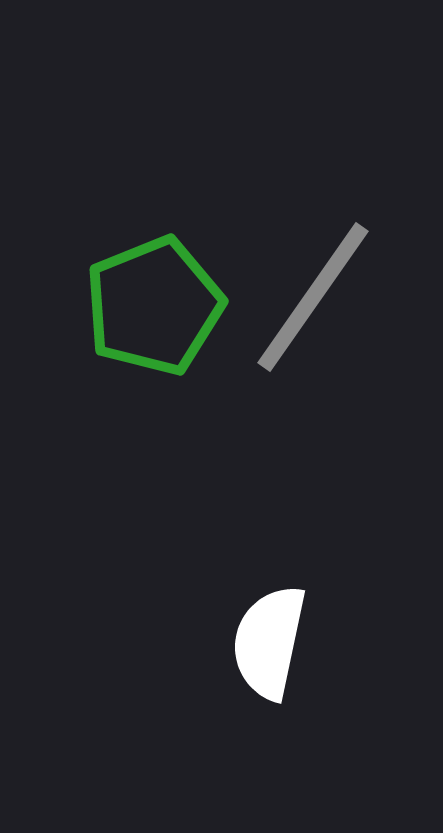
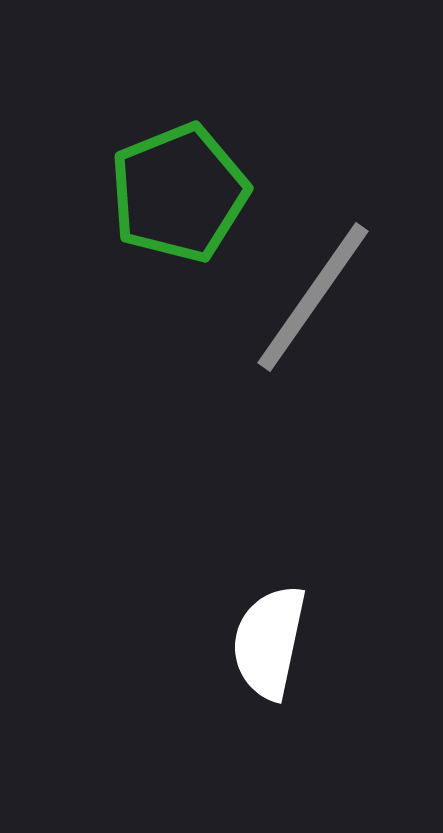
green pentagon: moved 25 px right, 113 px up
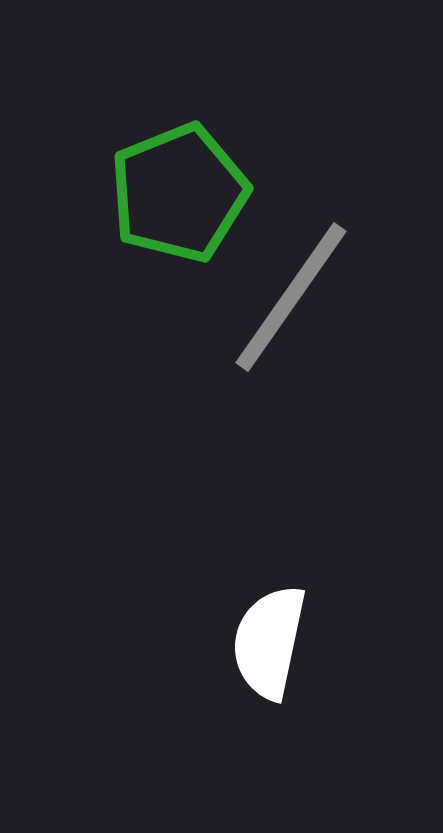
gray line: moved 22 px left
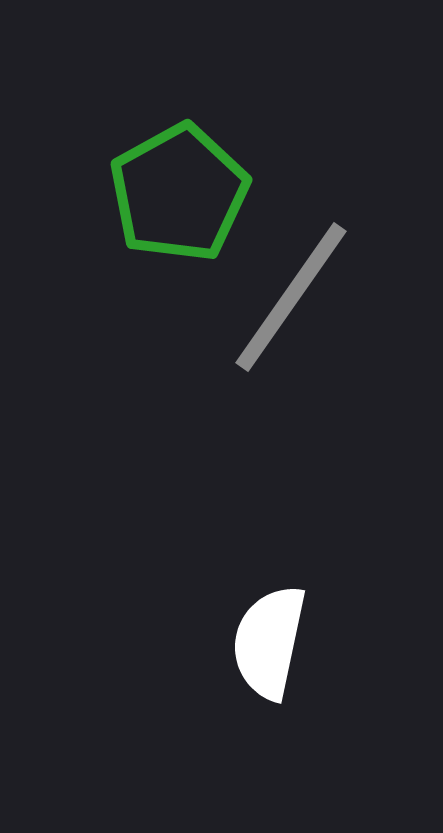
green pentagon: rotated 7 degrees counterclockwise
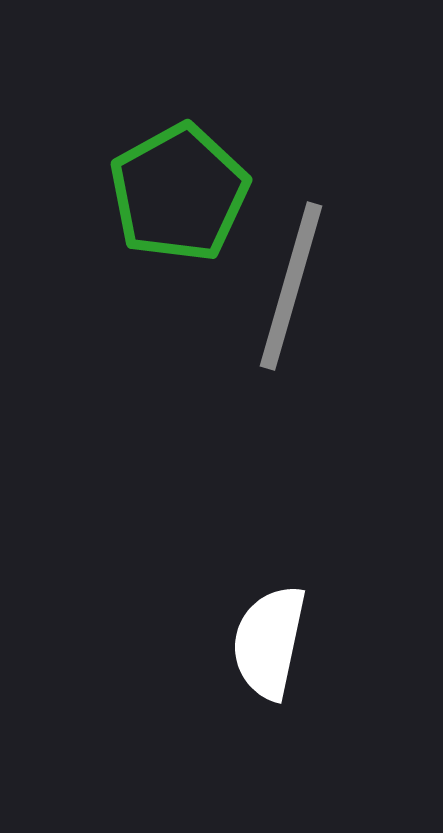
gray line: moved 11 px up; rotated 19 degrees counterclockwise
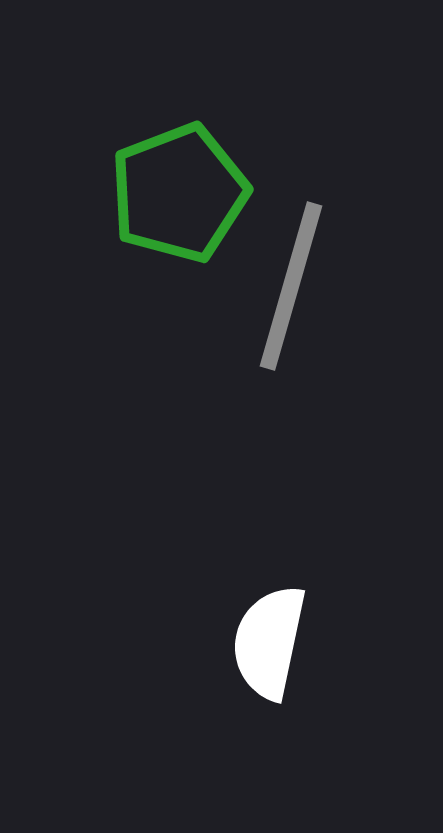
green pentagon: rotated 8 degrees clockwise
